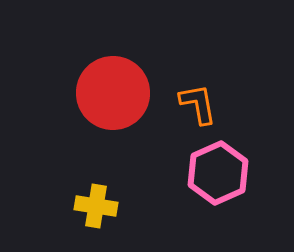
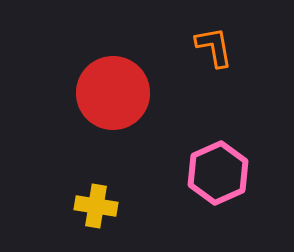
orange L-shape: moved 16 px right, 57 px up
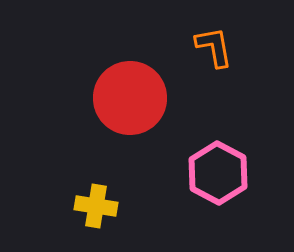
red circle: moved 17 px right, 5 px down
pink hexagon: rotated 8 degrees counterclockwise
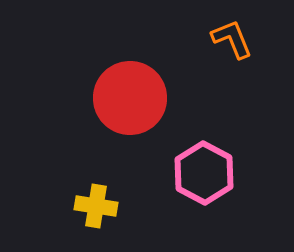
orange L-shape: moved 18 px right, 8 px up; rotated 12 degrees counterclockwise
pink hexagon: moved 14 px left
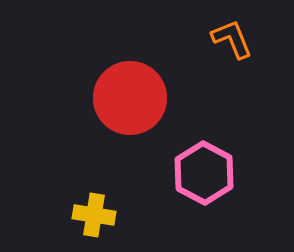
yellow cross: moved 2 px left, 9 px down
